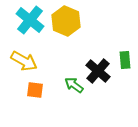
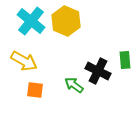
cyan cross: moved 1 px right, 1 px down
black cross: rotated 15 degrees counterclockwise
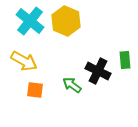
cyan cross: moved 1 px left
green arrow: moved 2 px left
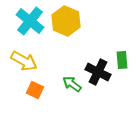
green rectangle: moved 3 px left
black cross: moved 1 px down
green arrow: moved 1 px up
orange square: rotated 18 degrees clockwise
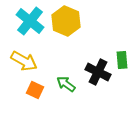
green arrow: moved 6 px left
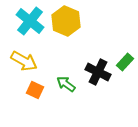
green rectangle: moved 3 px right, 2 px down; rotated 48 degrees clockwise
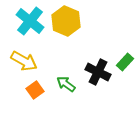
orange square: rotated 30 degrees clockwise
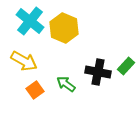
yellow hexagon: moved 2 px left, 7 px down
green rectangle: moved 1 px right, 4 px down
black cross: rotated 15 degrees counterclockwise
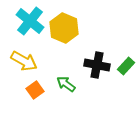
black cross: moved 1 px left, 7 px up
